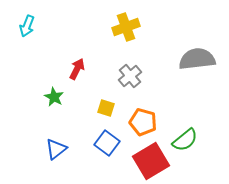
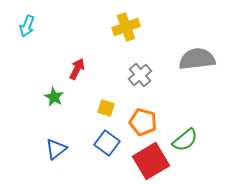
gray cross: moved 10 px right, 1 px up
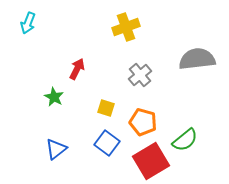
cyan arrow: moved 1 px right, 3 px up
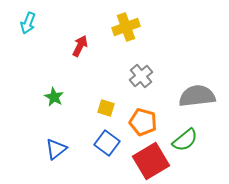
gray semicircle: moved 37 px down
red arrow: moved 3 px right, 23 px up
gray cross: moved 1 px right, 1 px down
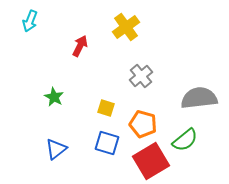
cyan arrow: moved 2 px right, 2 px up
yellow cross: rotated 16 degrees counterclockwise
gray semicircle: moved 2 px right, 2 px down
orange pentagon: moved 2 px down
blue square: rotated 20 degrees counterclockwise
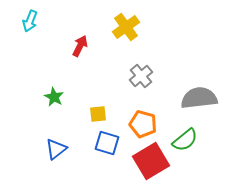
yellow square: moved 8 px left, 6 px down; rotated 24 degrees counterclockwise
